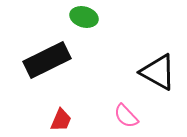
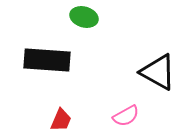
black rectangle: rotated 30 degrees clockwise
pink semicircle: rotated 76 degrees counterclockwise
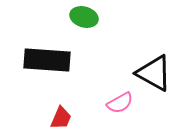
black triangle: moved 4 px left, 1 px down
pink semicircle: moved 6 px left, 13 px up
red trapezoid: moved 2 px up
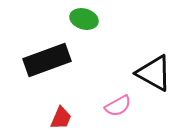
green ellipse: moved 2 px down
black rectangle: rotated 24 degrees counterclockwise
pink semicircle: moved 2 px left, 3 px down
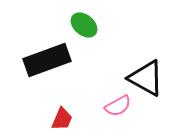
green ellipse: moved 6 px down; rotated 24 degrees clockwise
black triangle: moved 8 px left, 5 px down
red trapezoid: moved 1 px right, 1 px down
